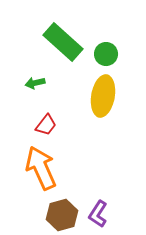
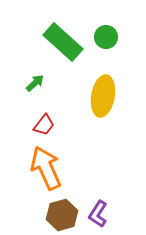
green circle: moved 17 px up
green arrow: rotated 150 degrees clockwise
red trapezoid: moved 2 px left
orange arrow: moved 5 px right
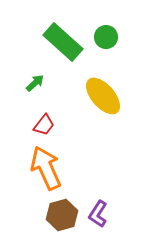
yellow ellipse: rotated 51 degrees counterclockwise
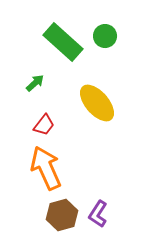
green circle: moved 1 px left, 1 px up
yellow ellipse: moved 6 px left, 7 px down
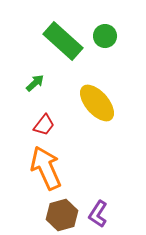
green rectangle: moved 1 px up
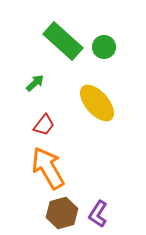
green circle: moved 1 px left, 11 px down
orange arrow: moved 2 px right; rotated 6 degrees counterclockwise
brown hexagon: moved 2 px up
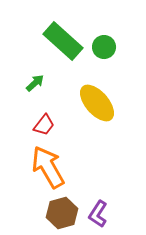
orange arrow: moved 1 px up
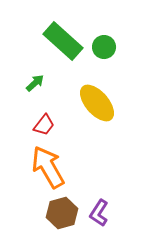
purple L-shape: moved 1 px right, 1 px up
